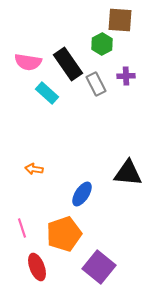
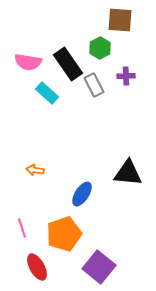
green hexagon: moved 2 px left, 4 px down
gray rectangle: moved 2 px left, 1 px down
orange arrow: moved 1 px right, 1 px down
red ellipse: rotated 8 degrees counterclockwise
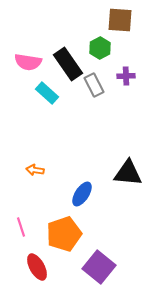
pink line: moved 1 px left, 1 px up
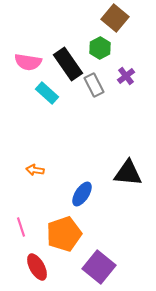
brown square: moved 5 px left, 2 px up; rotated 36 degrees clockwise
purple cross: rotated 36 degrees counterclockwise
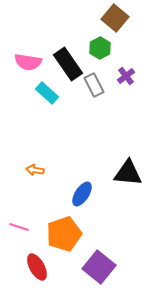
pink line: moved 2 px left; rotated 54 degrees counterclockwise
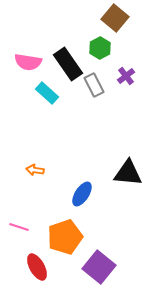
orange pentagon: moved 1 px right, 3 px down
